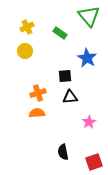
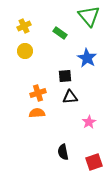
yellow cross: moved 3 px left, 1 px up
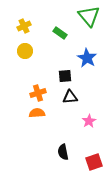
pink star: moved 1 px up
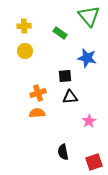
yellow cross: rotated 24 degrees clockwise
blue star: rotated 18 degrees counterclockwise
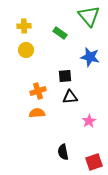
yellow circle: moved 1 px right, 1 px up
blue star: moved 3 px right, 1 px up
orange cross: moved 2 px up
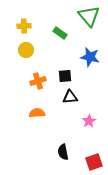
orange cross: moved 10 px up
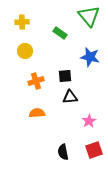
yellow cross: moved 2 px left, 4 px up
yellow circle: moved 1 px left, 1 px down
orange cross: moved 2 px left
red square: moved 12 px up
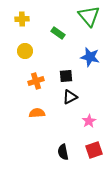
yellow cross: moved 3 px up
green rectangle: moved 2 px left
black square: moved 1 px right
black triangle: rotated 21 degrees counterclockwise
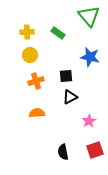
yellow cross: moved 5 px right, 13 px down
yellow circle: moved 5 px right, 4 px down
red square: moved 1 px right
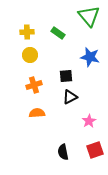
orange cross: moved 2 px left, 4 px down
